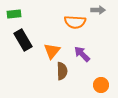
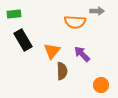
gray arrow: moved 1 px left, 1 px down
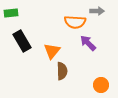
green rectangle: moved 3 px left, 1 px up
black rectangle: moved 1 px left, 1 px down
purple arrow: moved 6 px right, 11 px up
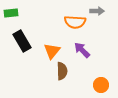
purple arrow: moved 6 px left, 7 px down
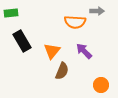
purple arrow: moved 2 px right, 1 px down
brown semicircle: rotated 24 degrees clockwise
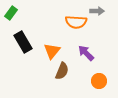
green rectangle: rotated 48 degrees counterclockwise
orange semicircle: moved 1 px right
black rectangle: moved 1 px right, 1 px down
purple arrow: moved 2 px right, 2 px down
orange circle: moved 2 px left, 4 px up
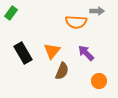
black rectangle: moved 11 px down
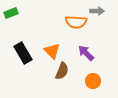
green rectangle: rotated 32 degrees clockwise
orange triangle: rotated 24 degrees counterclockwise
orange circle: moved 6 px left
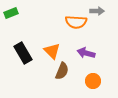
purple arrow: rotated 30 degrees counterclockwise
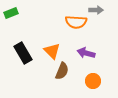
gray arrow: moved 1 px left, 1 px up
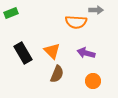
brown semicircle: moved 5 px left, 3 px down
